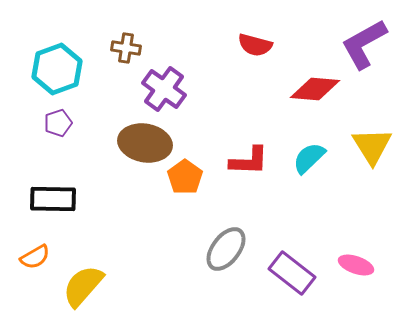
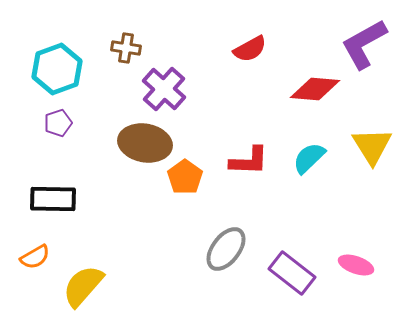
red semicircle: moved 5 px left, 4 px down; rotated 44 degrees counterclockwise
purple cross: rotated 6 degrees clockwise
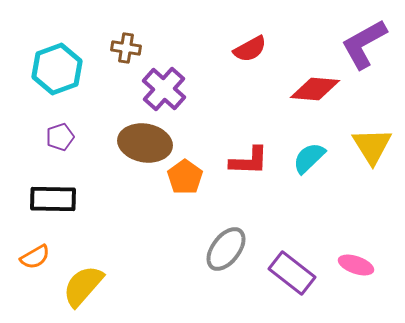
purple pentagon: moved 2 px right, 14 px down
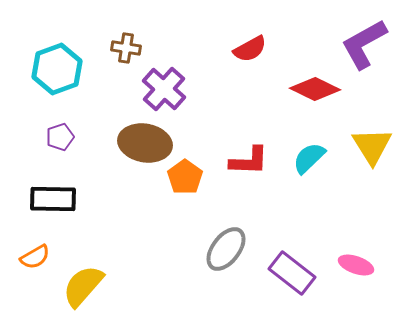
red diamond: rotated 21 degrees clockwise
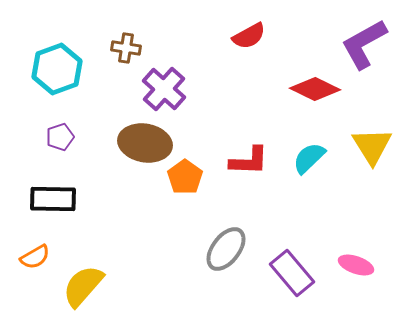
red semicircle: moved 1 px left, 13 px up
purple rectangle: rotated 12 degrees clockwise
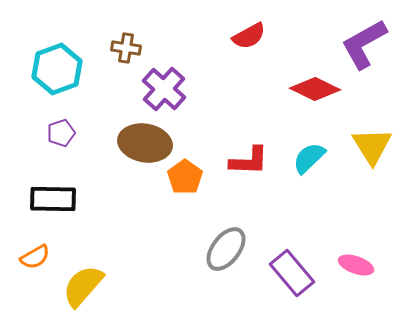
purple pentagon: moved 1 px right, 4 px up
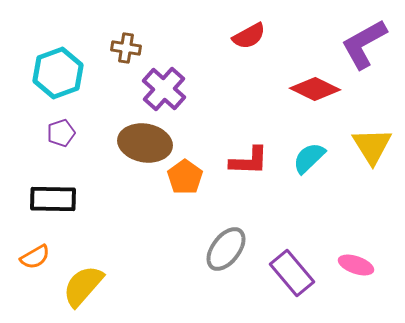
cyan hexagon: moved 1 px right, 4 px down
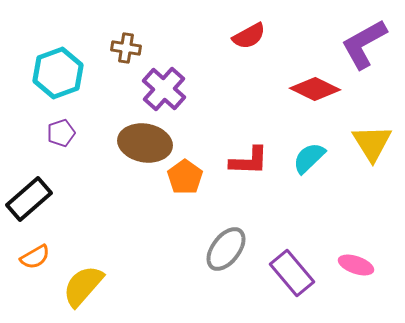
yellow triangle: moved 3 px up
black rectangle: moved 24 px left; rotated 42 degrees counterclockwise
